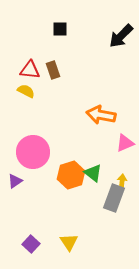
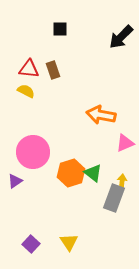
black arrow: moved 1 px down
red triangle: moved 1 px left, 1 px up
orange hexagon: moved 2 px up
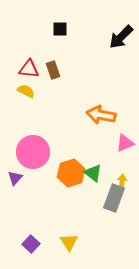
purple triangle: moved 3 px up; rotated 14 degrees counterclockwise
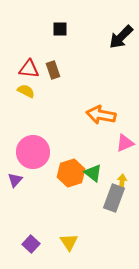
purple triangle: moved 2 px down
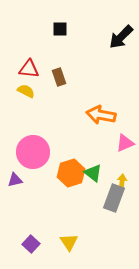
brown rectangle: moved 6 px right, 7 px down
purple triangle: rotated 35 degrees clockwise
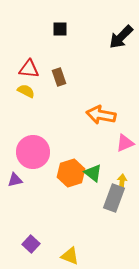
yellow triangle: moved 1 px right, 14 px down; rotated 36 degrees counterclockwise
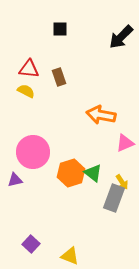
yellow arrow: rotated 140 degrees clockwise
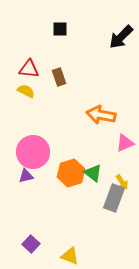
purple triangle: moved 11 px right, 4 px up
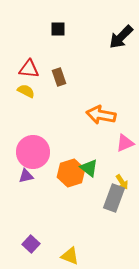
black square: moved 2 px left
green triangle: moved 4 px left, 5 px up
